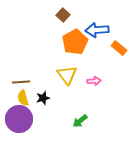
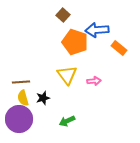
orange pentagon: rotated 25 degrees counterclockwise
green arrow: moved 13 px left; rotated 14 degrees clockwise
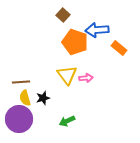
pink arrow: moved 8 px left, 3 px up
yellow semicircle: moved 2 px right
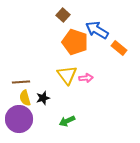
blue arrow: rotated 35 degrees clockwise
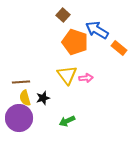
purple circle: moved 1 px up
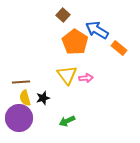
orange pentagon: rotated 15 degrees clockwise
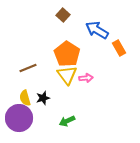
orange pentagon: moved 8 px left, 12 px down
orange rectangle: rotated 21 degrees clockwise
brown line: moved 7 px right, 14 px up; rotated 18 degrees counterclockwise
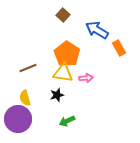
yellow triangle: moved 4 px left, 2 px up; rotated 45 degrees counterclockwise
black star: moved 14 px right, 3 px up
purple circle: moved 1 px left, 1 px down
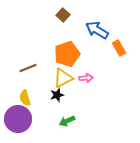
orange pentagon: rotated 20 degrees clockwise
yellow triangle: moved 5 px down; rotated 35 degrees counterclockwise
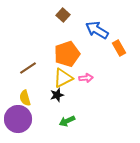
brown line: rotated 12 degrees counterclockwise
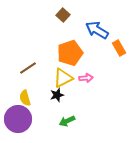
orange pentagon: moved 3 px right, 1 px up
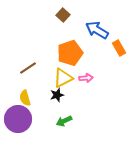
green arrow: moved 3 px left
